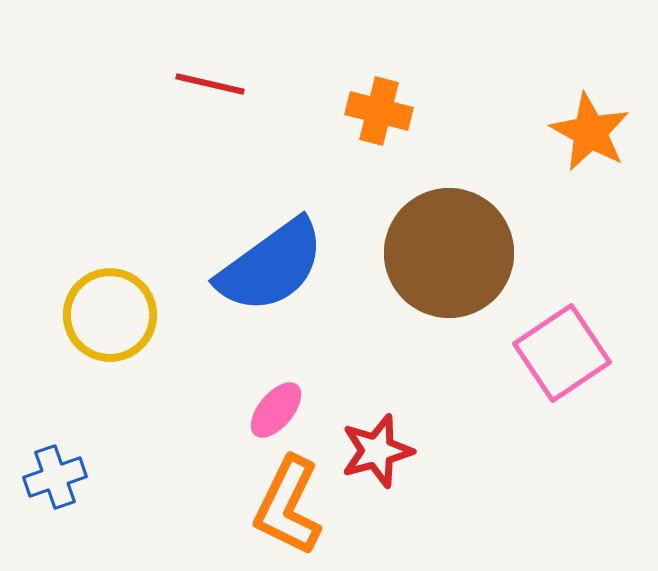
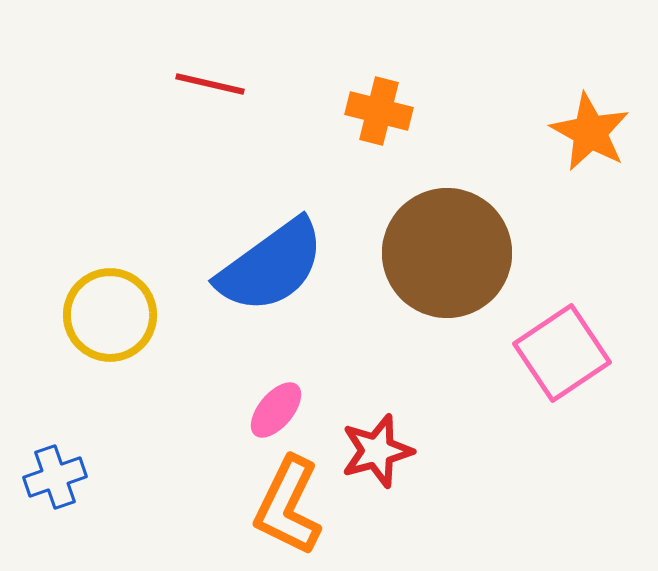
brown circle: moved 2 px left
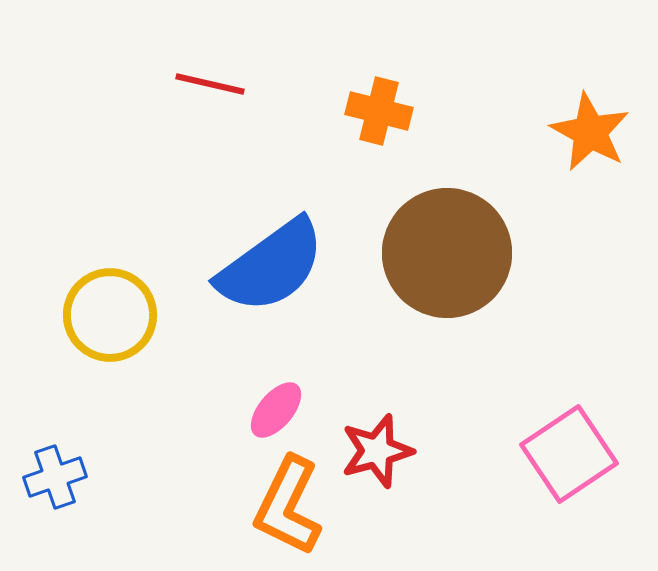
pink square: moved 7 px right, 101 px down
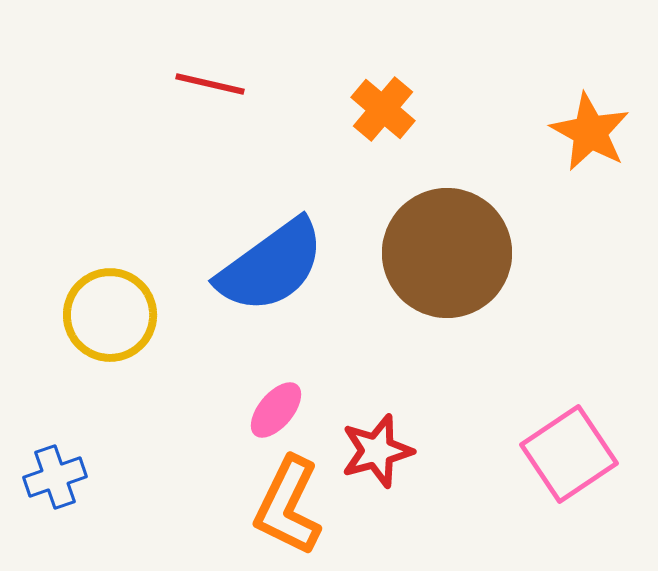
orange cross: moved 4 px right, 2 px up; rotated 26 degrees clockwise
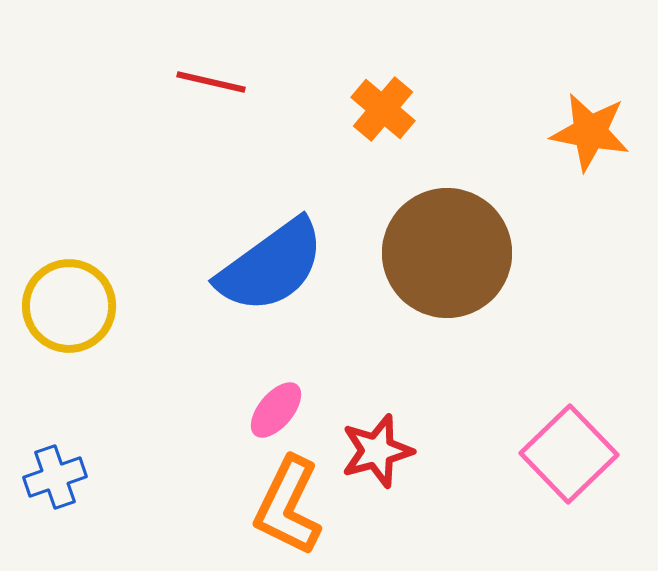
red line: moved 1 px right, 2 px up
orange star: rotated 18 degrees counterclockwise
yellow circle: moved 41 px left, 9 px up
pink square: rotated 10 degrees counterclockwise
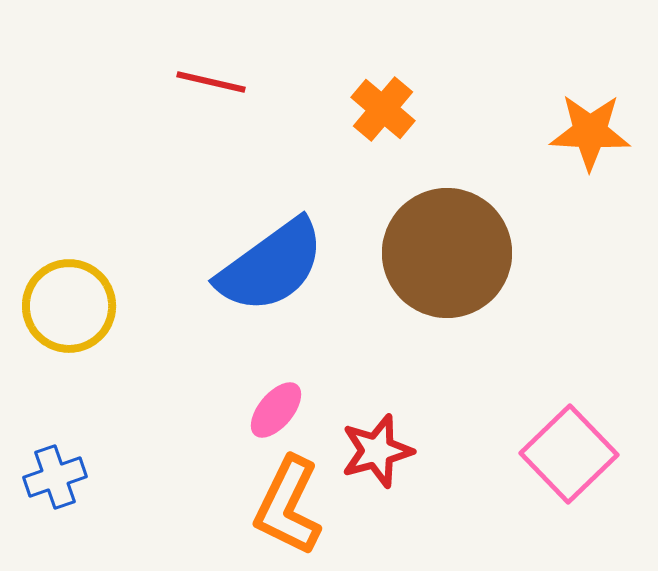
orange star: rotated 8 degrees counterclockwise
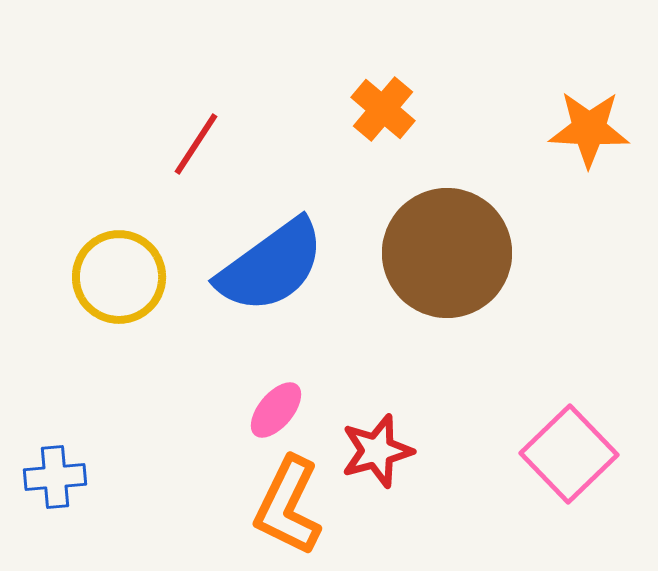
red line: moved 15 px left, 62 px down; rotated 70 degrees counterclockwise
orange star: moved 1 px left, 3 px up
yellow circle: moved 50 px right, 29 px up
blue cross: rotated 14 degrees clockwise
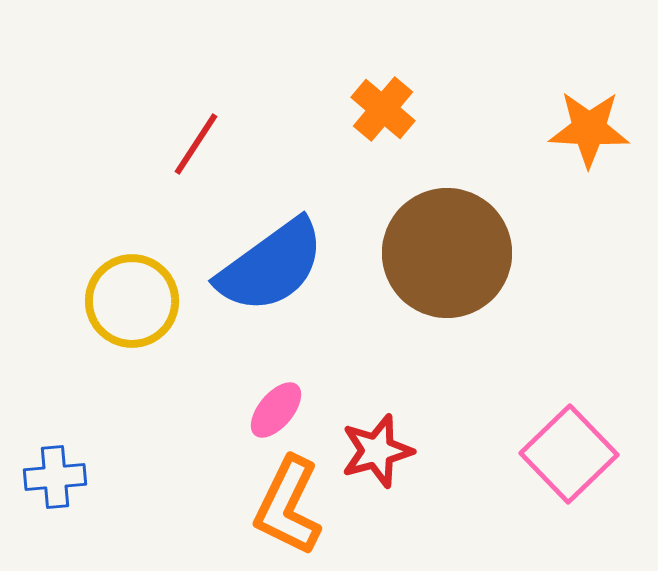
yellow circle: moved 13 px right, 24 px down
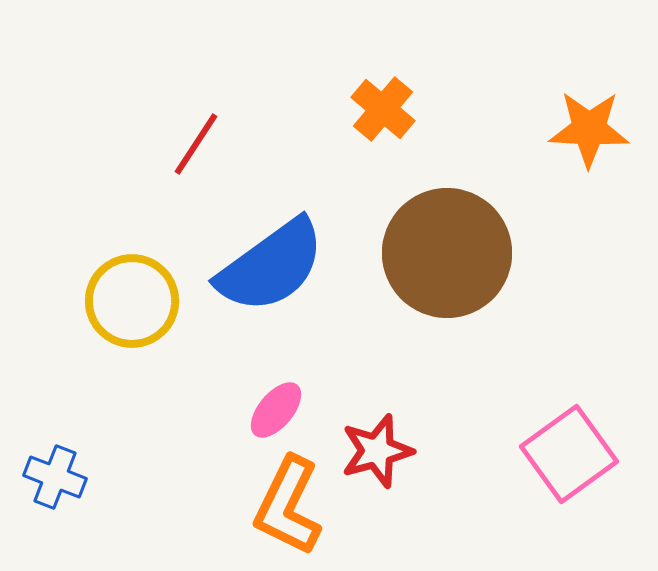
pink square: rotated 8 degrees clockwise
blue cross: rotated 26 degrees clockwise
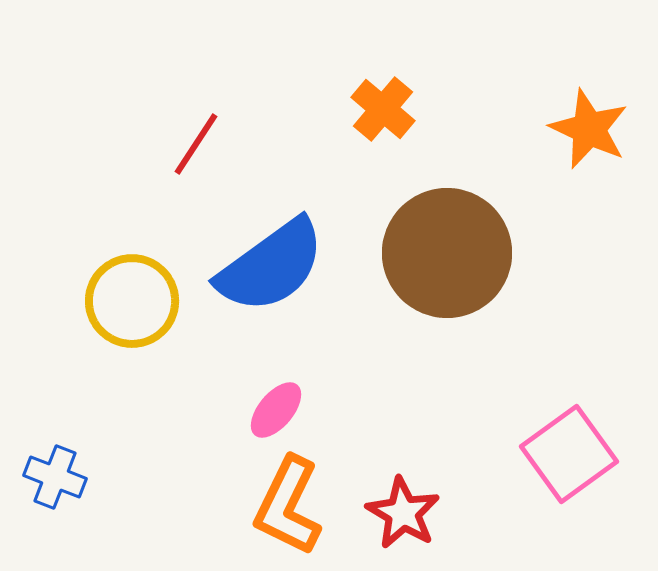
orange star: rotated 22 degrees clockwise
red star: moved 26 px right, 62 px down; rotated 26 degrees counterclockwise
